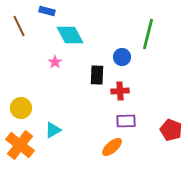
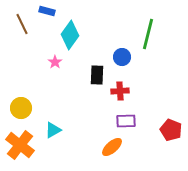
brown line: moved 3 px right, 2 px up
cyan diamond: rotated 64 degrees clockwise
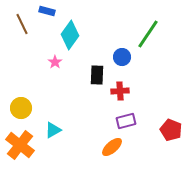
green line: rotated 20 degrees clockwise
purple rectangle: rotated 12 degrees counterclockwise
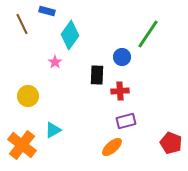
yellow circle: moved 7 px right, 12 px up
red pentagon: moved 13 px down
orange cross: moved 2 px right
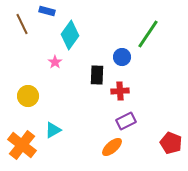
purple rectangle: rotated 12 degrees counterclockwise
